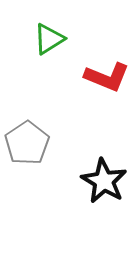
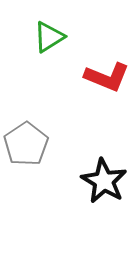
green triangle: moved 2 px up
gray pentagon: moved 1 px left, 1 px down
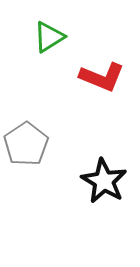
red L-shape: moved 5 px left
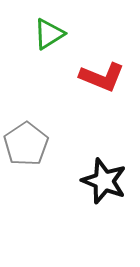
green triangle: moved 3 px up
black star: rotated 9 degrees counterclockwise
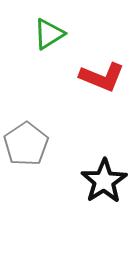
black star: rotated 18 degrees clockwise
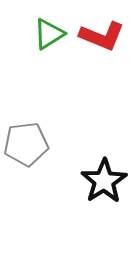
red L-shape: moved 41 px up
gray pentagon: rotated 27 degrees clockwise
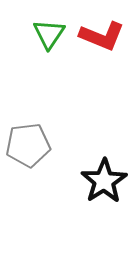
green triangle: rotated 24 degrees counterclockwise
gray pentagon: moved 2 px right, 1 px down
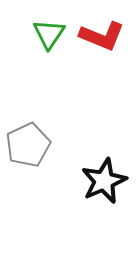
gray pentagon: rotated 18 degrees counterclockwise
black star: rotated 9 degrees clockwise
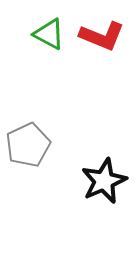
green triangle: rotated 36 degrees counterclockwise
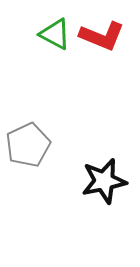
green triangle: moved 6 px right
black star: rotated 12 degrees clockwise
